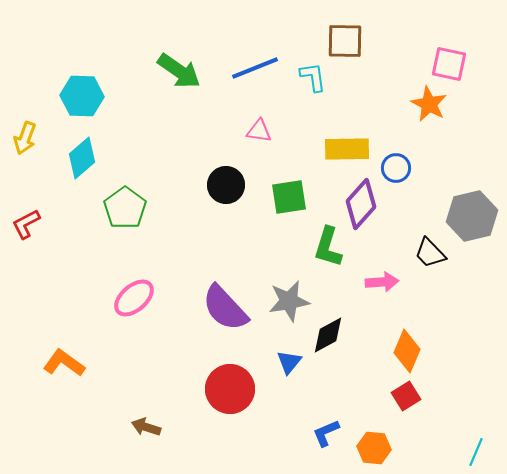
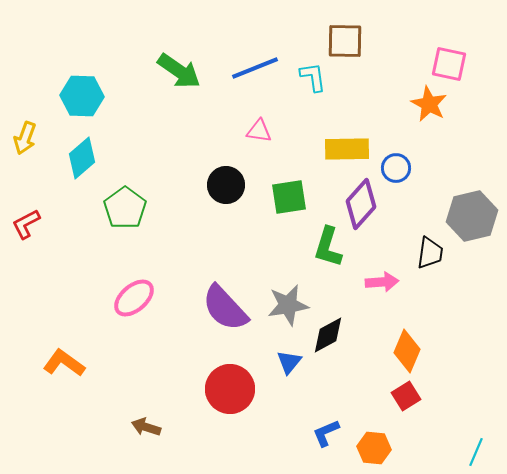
black trapezoid: rotated 128 degrees counterclockwise
gray star: moved 1 px left, 4 px down
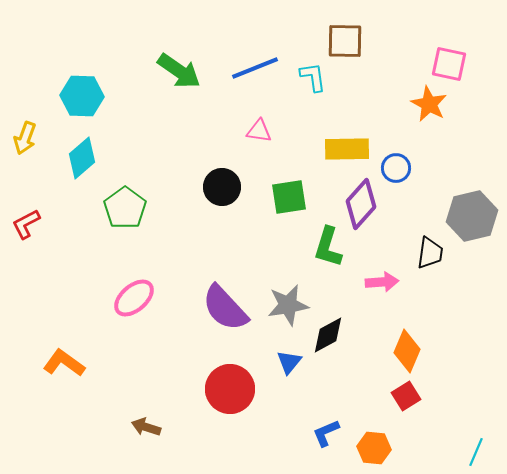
black circle: moved 4 px left, 2 px down
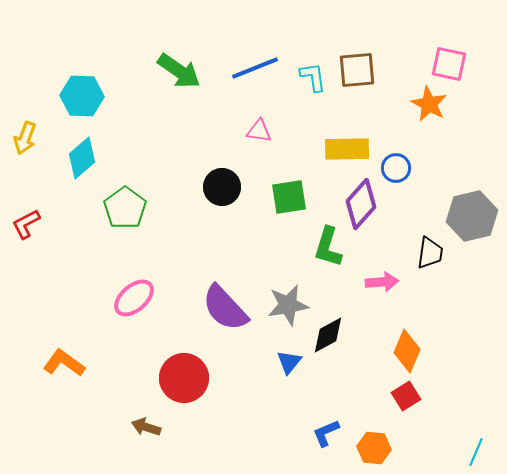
brown square: moved 12 px right, 29 px down; rotated 6 degrees counterclockwise
red circle: moved 46 px left, 11 px up
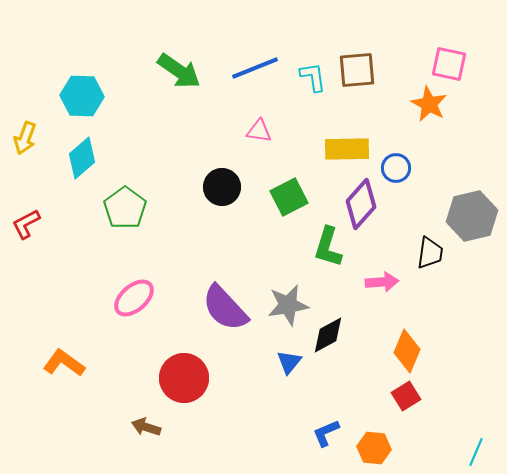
green square: rotated 18 degrees counterclockwise
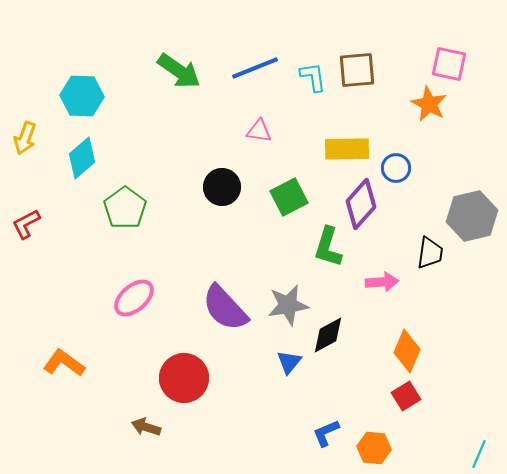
cyan line: moved 3 px right, 2 px down
